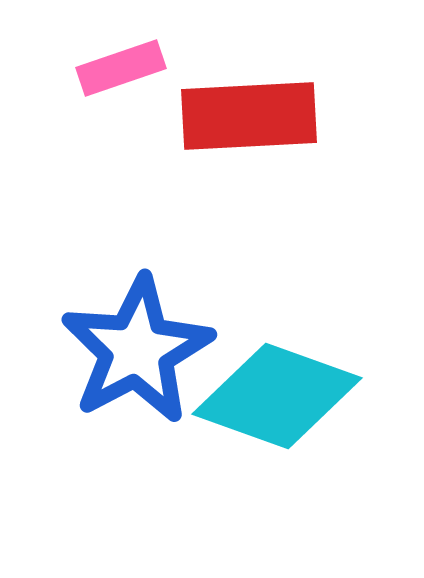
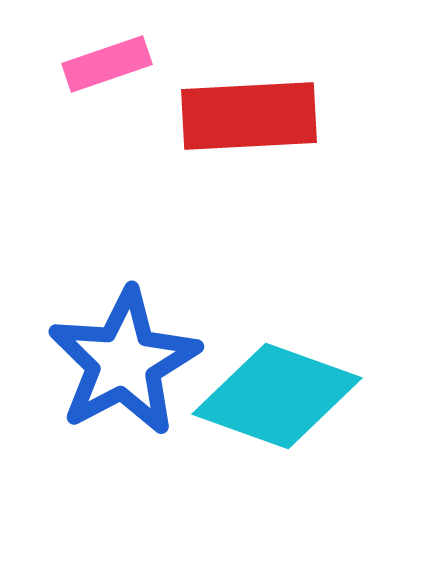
pink rectangle: moved 14 px left, 4 px up
blue star: moved 13 px left, 12 px down
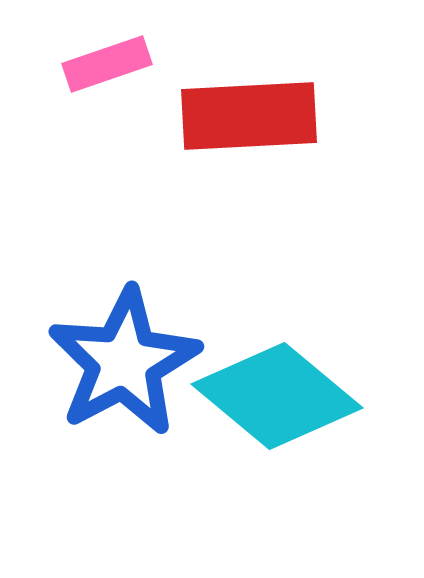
cyan diamond: rotated 20 degrees clockwise
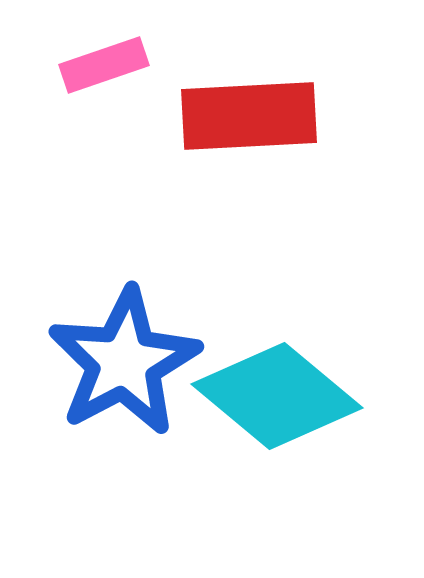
pink rectangle: moved 3 px left, 1 px down
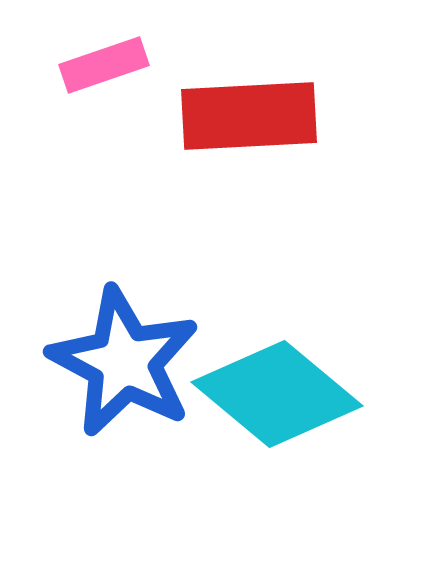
blue star: rotated 16 degrees counterclockwise
cyan diamond: moved 2 px up
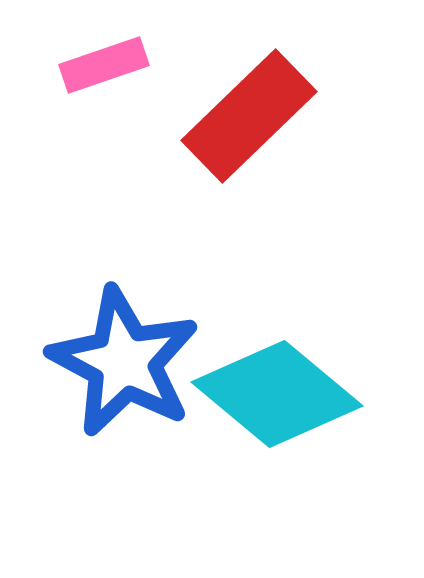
red rectangle: rotated 41 degrees counterclockwise
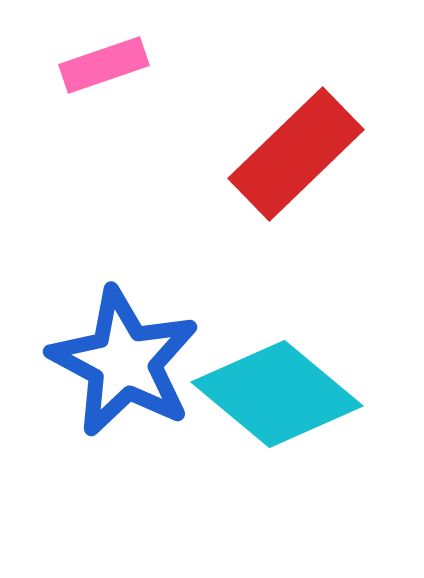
red rectangle: moved 47 px right, 38 px down
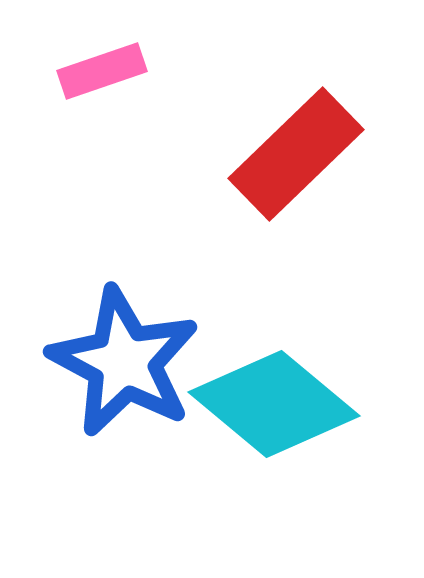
pink rectangle: moved 2 px left, 6 px down
cyan diamond: moved 3 px left, 10 px down
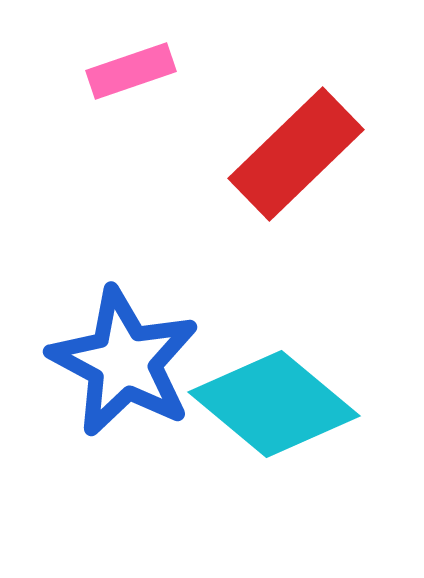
pink rectangle: moved 29 px right
